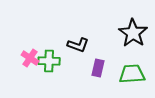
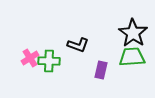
pink cross: rotated 24 degrees clockwise
purple rectangle: moved 3 px right, 2 px down
green trapezoid: moved 17 px up
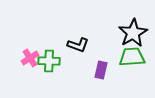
black star: rotated 8 degrees clockwise
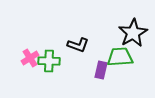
green trapezoid: moved 12 px left
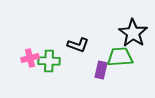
black star: rotated 8 degrees counterclockwise
pink cross: rotated 18 degrees clockwise
